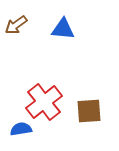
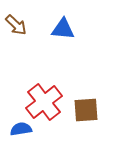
brown arrow: rotated 100 degrees counterclockwise
brown square: moved 3 px left, 1 px up
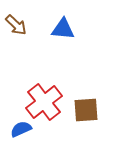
blue semicircle: rotated 15 degrees counterclockwise
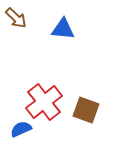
brown arrow: moved 7 px up
brown square: rotated 24 degrees clockwise
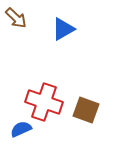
blue triangle: rotated 35 degrees counterclockwise
red cross: rotated 33 degrees counterclockwise
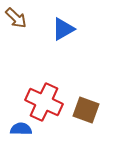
red cross: rotated 6 degrees clockwise
blue semicircle: rotated 25 degrees clockwise
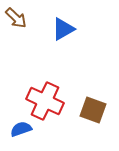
red cross: moved 1 px right, 1 px up
brown square: moved 7 px right
blue semicircle: rotated 20 degrees counterclockwise
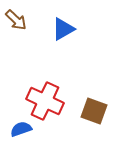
brown arrow: moved 2 px down
brown square: moved 1 px right, 1 px down
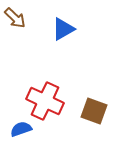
brown arrow: moved 1 px left, 2 px up
